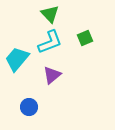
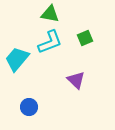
green triangle: rotated 36 degrees counterclockwise
purple triangle: moved 24 px right, 5 px down; rotated 36 degrees counterclockwise
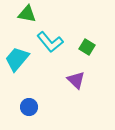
green triangle: moved 23 px left
green square: moved 2 px right, 9 px down; rotated 35 degrees counterclockwise
cyan L-shape: rotated 72 degrees clockwise
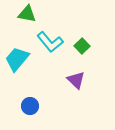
green square: moved 5 px left, 1 px up; rotated 14 degrees clockwise
blue circle: moved 1 px right, 1 px up
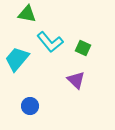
green square: moved 1 px right, 2 px down; rotated 21 degrees counterclockwise
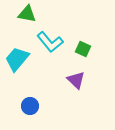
green square: moved 1 px down
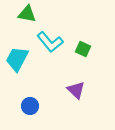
cyan trapezoid: rotated 12 degrees counterclockwise
purple triangle: moved 10 px down
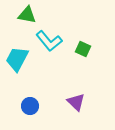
green triangle: moved 1 px down
cyan L-shape: moved 1 px left, 1 px up
purple triangle: moved 12 px down
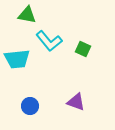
cyan trapezoid: rotated 124 degrees counterclockwise
purple triangle: rotated 24 degrees counterclockwise
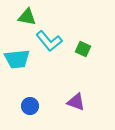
green triangle: moved 2 px down
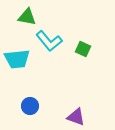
purple triangle: moved 15 px down
